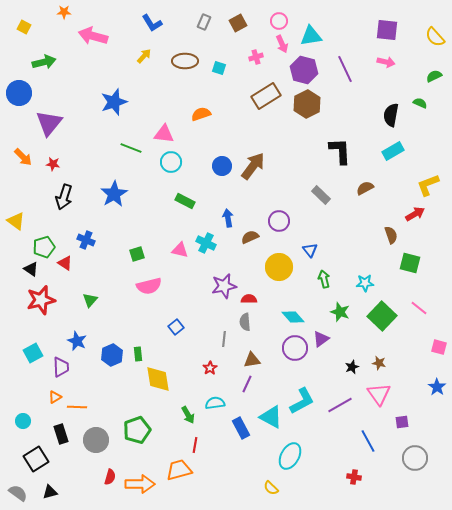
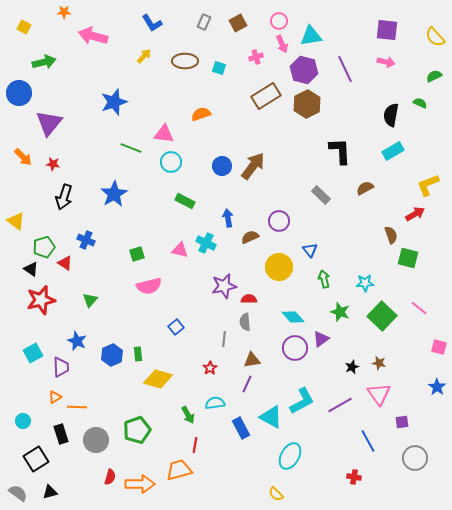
green square at (410, 263): moved 2 px left, 5 px up
yellow diamond at (158, 379): rotated 64 degrees counterclockwise
yellow semicircle at (271, 488): moved 5 px right, 6 px down
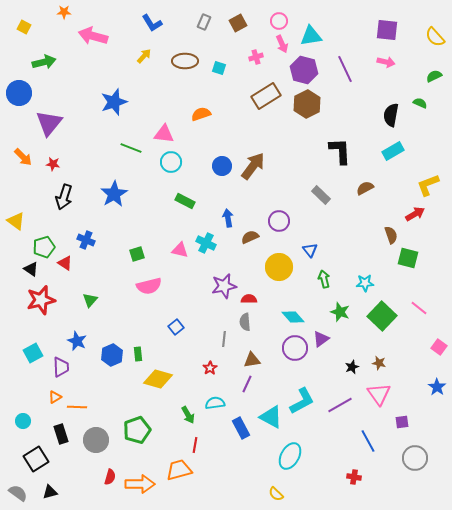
pink square at (439, 347): rotated 21 degrees clockwise
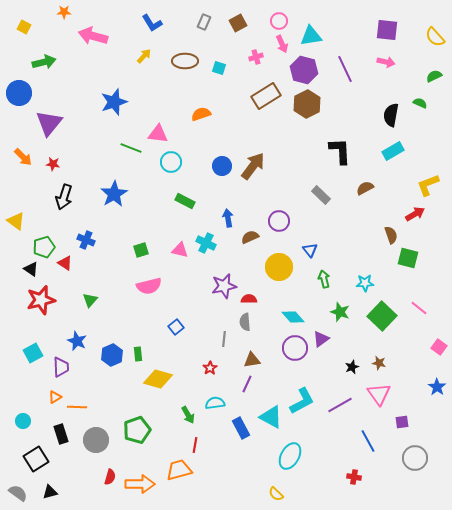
pink triangle at (164, 134): moved 6 px left
green square at (137, 254): moved 4 px right, 4 px up
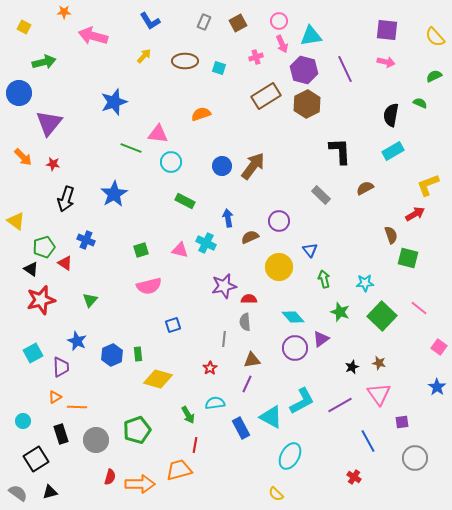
blue L-shape at (152, 23): moved 2 px left, 2 px up
black arrow at (64, 197): moved 2 px right, 2 px down
blue square at (176, 327): moved 3 px left, 2 px up; rotated 21 degrees clockwise
red cross at (354, 477): rotated 24 degrees clockwise
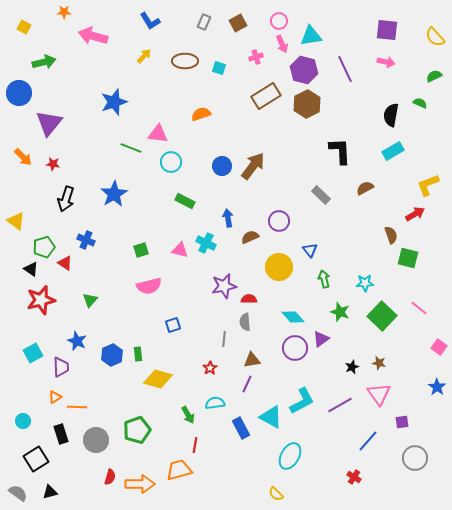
blue line at (368, 441): rotated 70 degrees clockwise
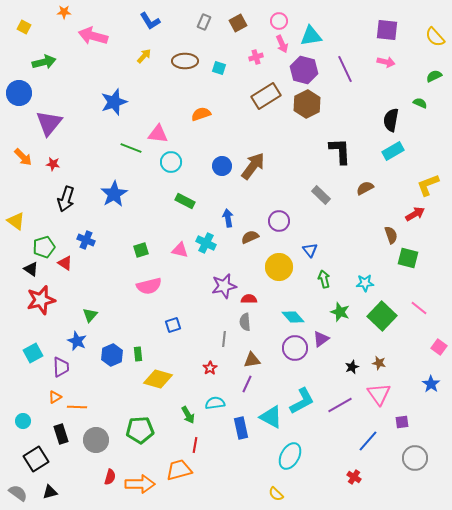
black semicircle at (391, 115): moved 5 px down
green triangle at (90, 300): moved 15 px down
blue star at (437, 387): moved 6 px left, 3 px up
blue rectangle at (241, 428): rotated 15 degrees clockwise
green pentagon at (137, 430): moved 3 px right; rotated 16 degrees clockwise
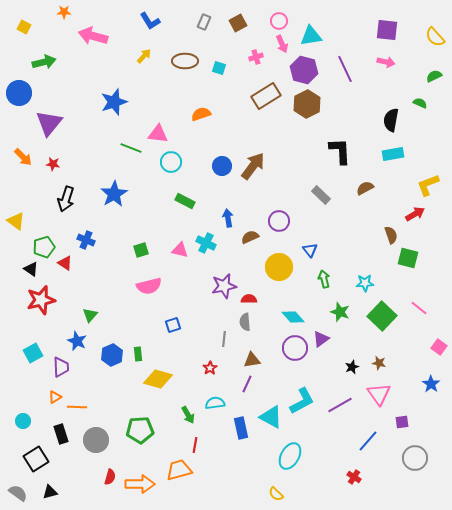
cyan rectangle at (393, 151): moved 3 px down; rotated 20 degrees clockwise
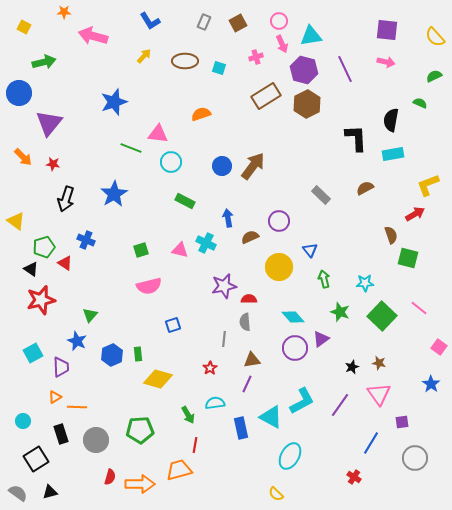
black L-shape at (340, 151): moved 16 px right, 13 px up
purple line at (340, 405): rotated 25 degrees counterclockwise
blue line at (368, 441): moved 3 px right, 2 px down; rotated 10 degrees counterclockwise
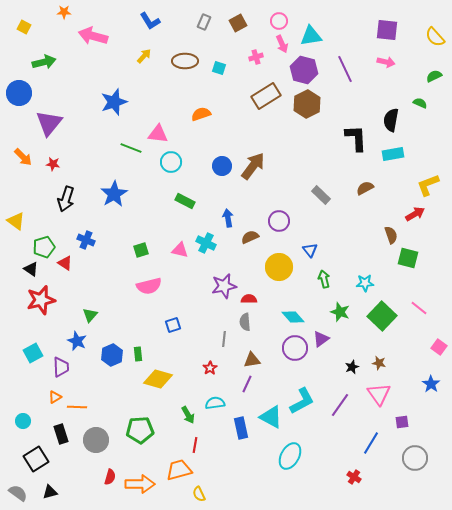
yellow semicircle at (276, 494): moved 77 px left; rotated 21 degrees clockwise
